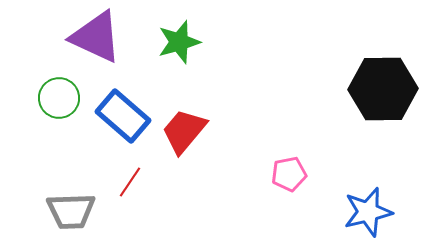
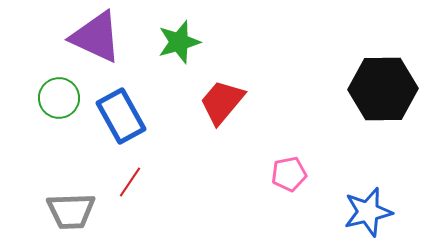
blue rectangle: moved 2 px left; rotated 20 degrees clockwise
red trapezoid: moved 38 px right, 29 px up
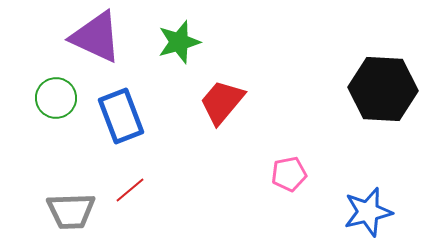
black hexagon: rotated 4 degrees clockwise
green circle: moved 3 px left
blue rectangle: rotated 8 degrees clockwise
red line: moved 8 px down; rotated 16 degrees clockwise
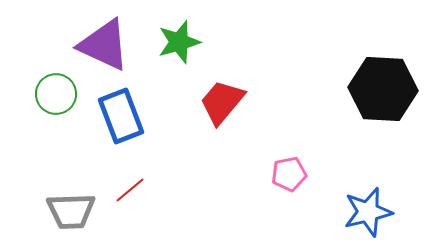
purple triangle: moved 8 px right, 8 px down
green circle: moved 4 px up
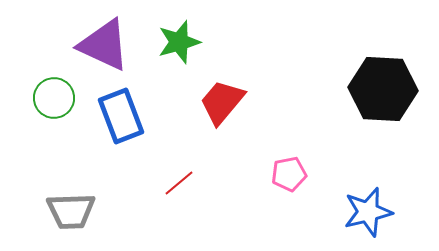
green circle: moved 2 px left, 4 px down
red line: moved 49 px right, 7 px up
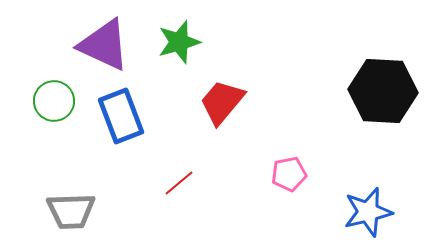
black hexagon: moved 2 px down
green circle: moved 3 px down
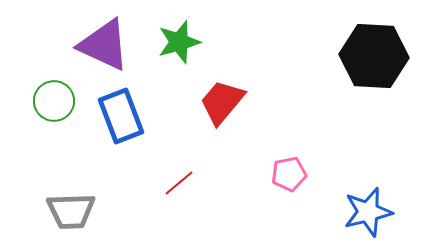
black hexagon: moved 9 px left, 35 px up
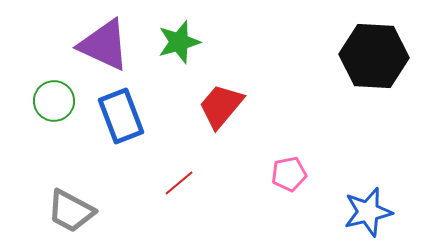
red trapezoid: moved 1 px left, 4 px down
gray trapezoid: rotated 30 degrees clockwise
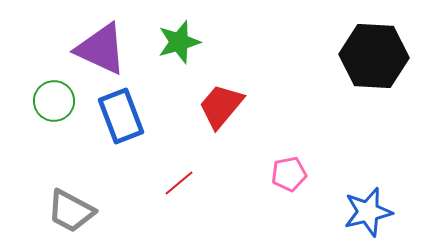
purple triangle: moved 3 px left, 4 px down
